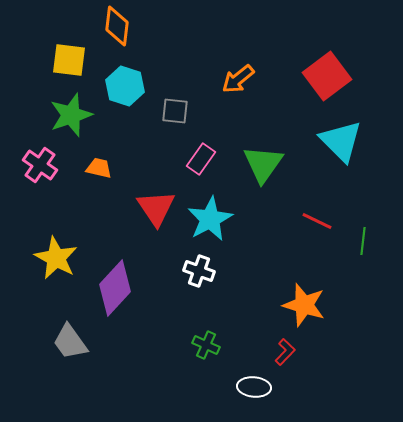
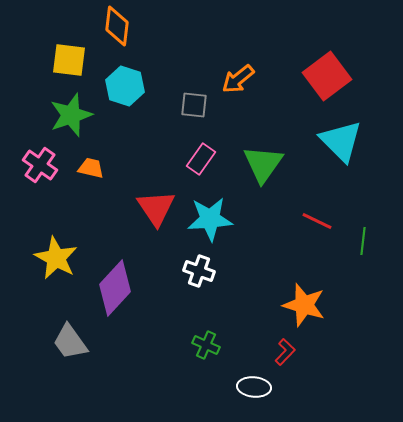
gray square: moved 19 px right, 6 px up
orange trapezoid: moved 8 px left
cyan star: rotated 24 degrees clockwise
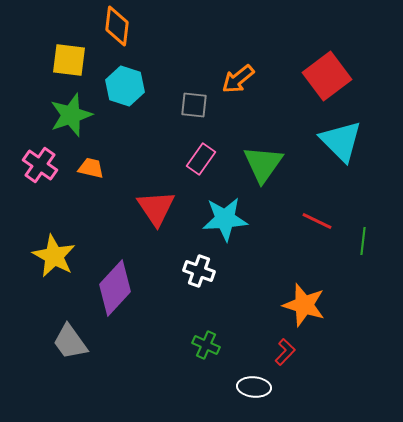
cyan star: moved 15 px right
yellow star: moved 2 px left, 2 px up
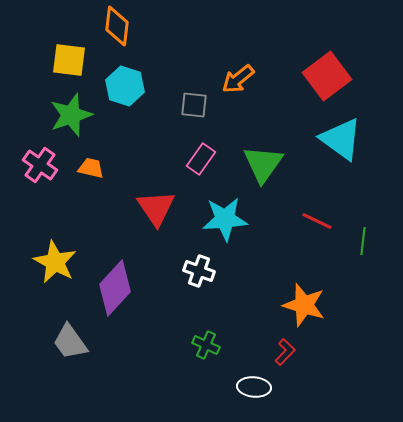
cyan triangle: moved 2 px up; rotated 9 degrees counterclockwise
yellow star: moved 1 px right, 6 px down
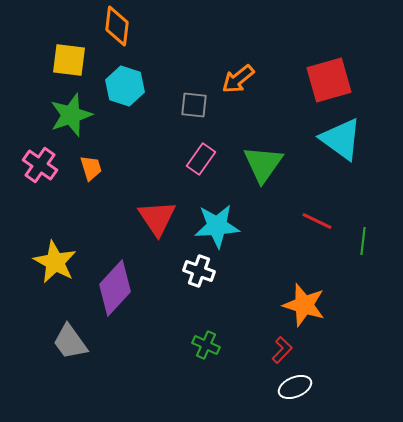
red square: moved 2 px right, 4 px down; rotated 21 degrees clockwise
orange trapezoid: rotated 60 degrees clockwise
red triangle: moved 1 px right, 10 px down
cyan star: moved 8 px left, 7 px down
red L-shape: moved 3 px left, 2 px up
white ellipse: moved 41 px right; rotated 28 degrees counterclockwise
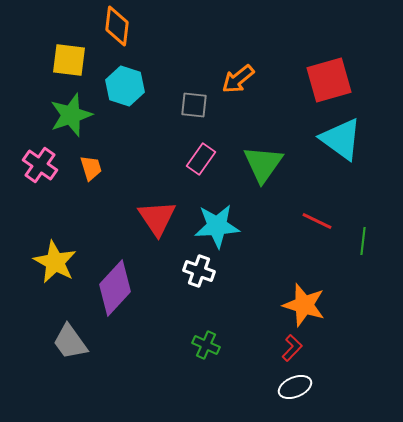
red L-shape: moved 10 px right, 2 px up
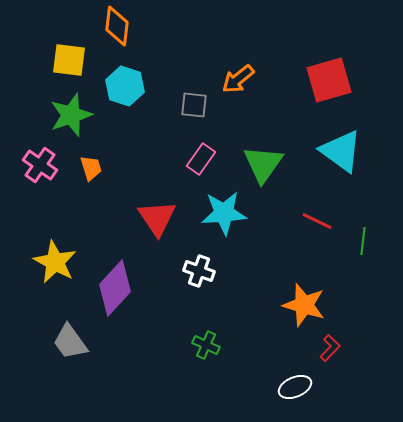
cyan triangle: moved 12 px down
cyan star: moved 7 px right, 13 px up
red L-shape: moved 38 px right
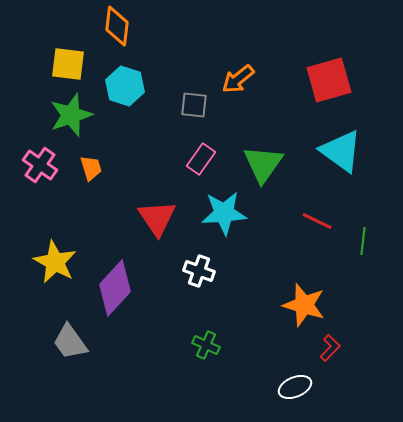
yellow square: moved 1 px left, 4 px down
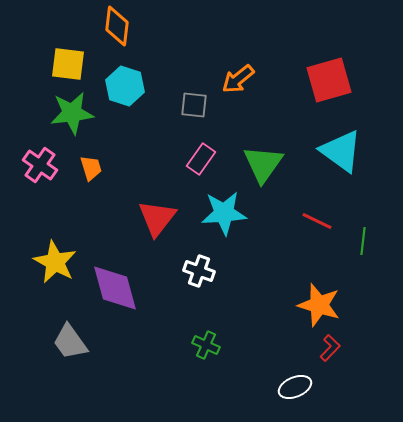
green star: moved 1 px right, 2 px up; rotated 12 degrees clockwise
red triangle: rotated 12 degrees clockwise
purple diamond: rotated 58 degrees counterclockwise
orange star: moved 15 px right
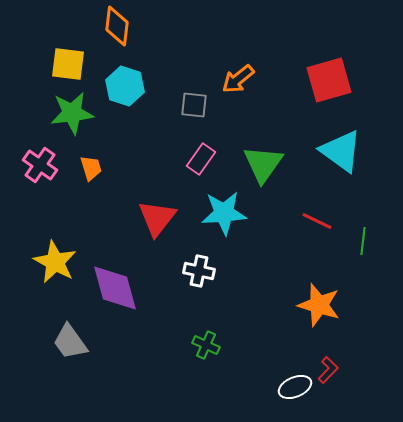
white cross: rotated 8 degrees counterclockwise
red L-shape: moved 2 px left, 22 px down
